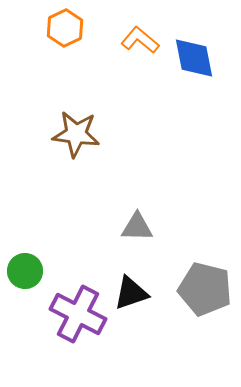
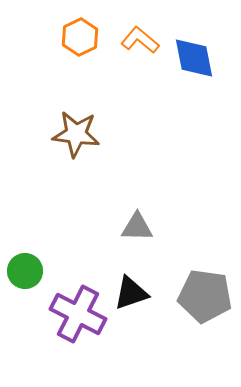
orange hexagon: moved 15 px right, 9 px down
gray pentagon: moved 7 px down; rotated 6 degrees counterclockwise
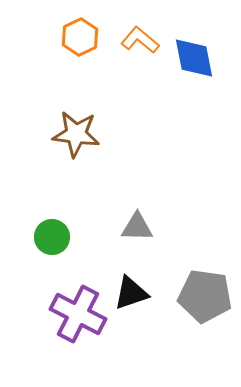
green circle: moved 27 px right, 34 px up
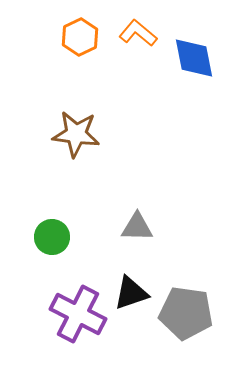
orange L-shape: moved 2 px left, 7 px up
gray pentagon: moved 19 px left, 17 px down
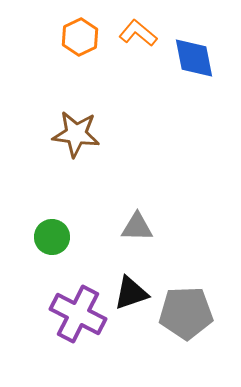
gray pentagon: rotated 10 degrees counterclockwise
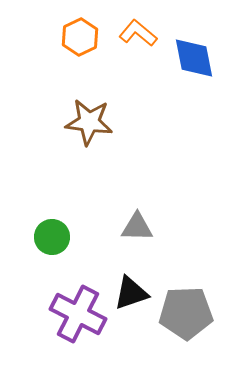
brown star: moved 13 px right, 12 px up
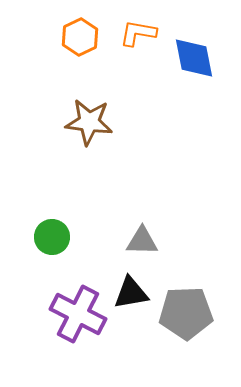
orange L-shape: rotated 30 degrees counterclockwise
gray triangle: moved 5 px right, 14 px down
black triangle: rotated 9 degrees clockwise
